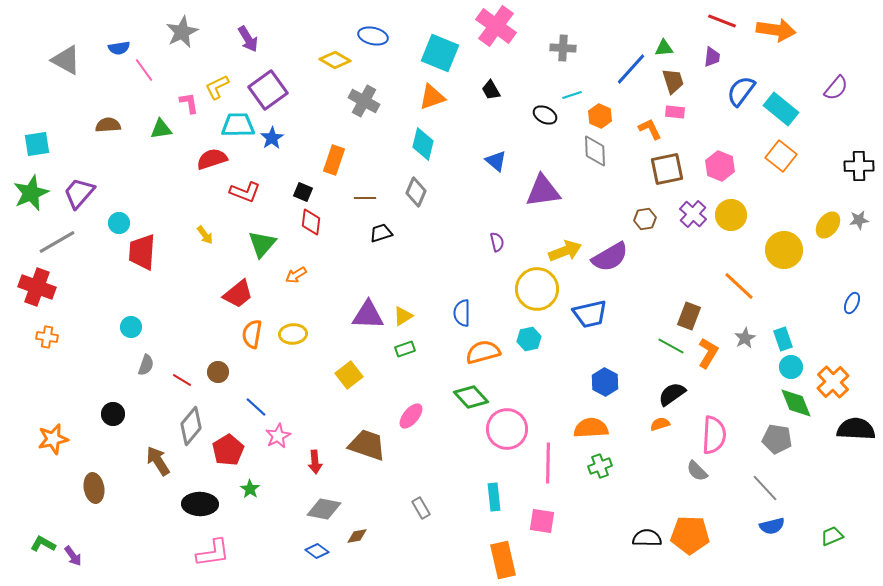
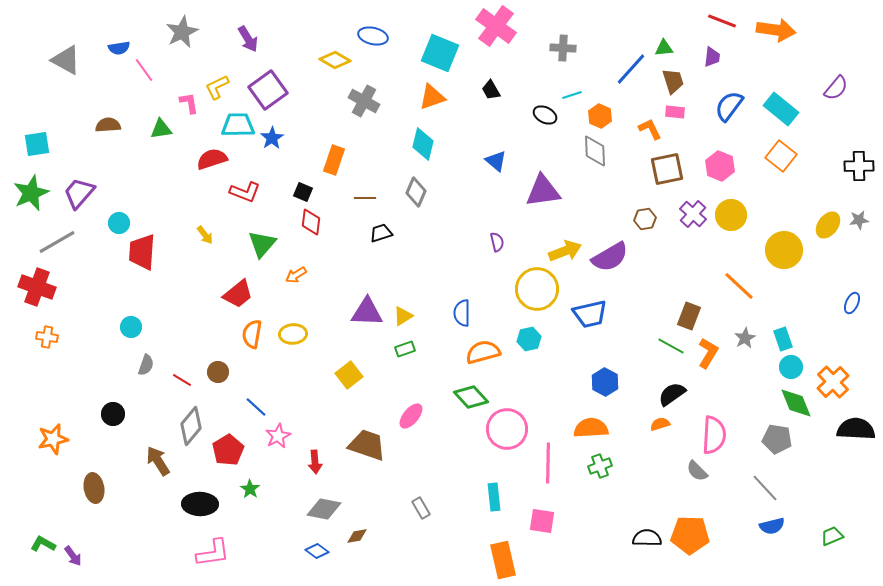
blue semicircle at (741, 91): moved 12 px left, 15 px down
purple triangle at (368, 315): moved 1 px left, 3 px up
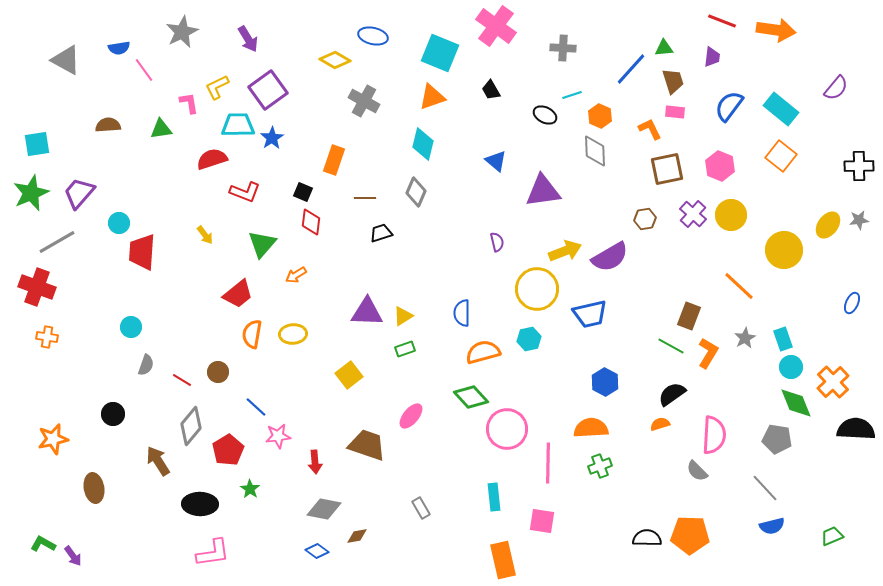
pink star at (278, 436): rotated 20 degrees clockwise
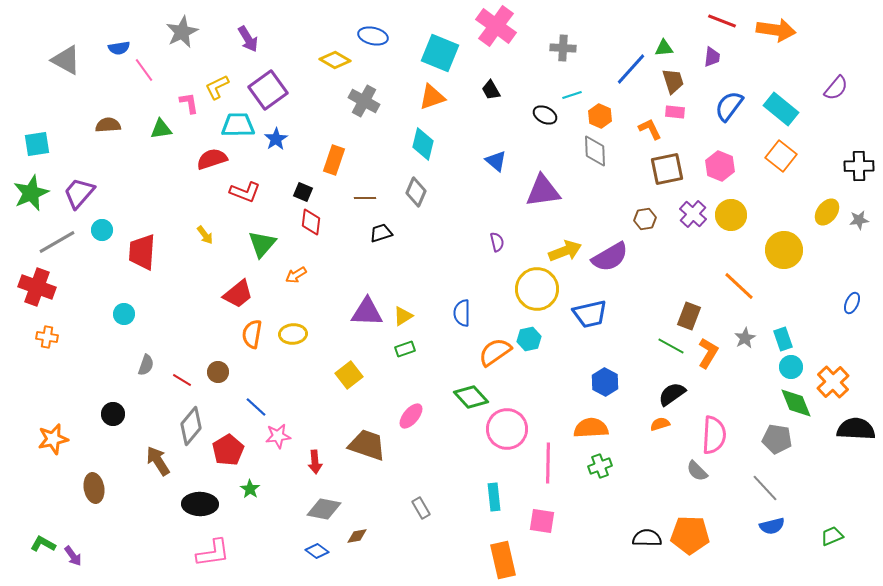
blue star at (272, 138): moved 4 px right, 1 px down
cyan circle at (119, 223): moved 17 px left, 7 px down
yellow ellipse at (828, 225): moved 1 px left, 13 px up
cyan circle at (131, 327): moved 7 px left, 13 px up
orange semicircle at (483, 352): moved 12 px right; rotated 20 degrees counterclockwise
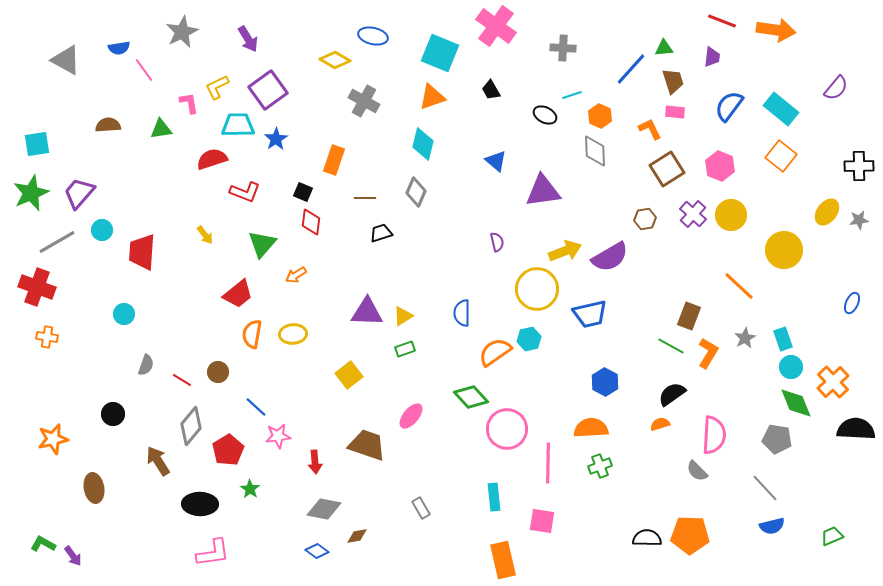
brown square at (667, 169): rotated 20 degrees counterclockwise
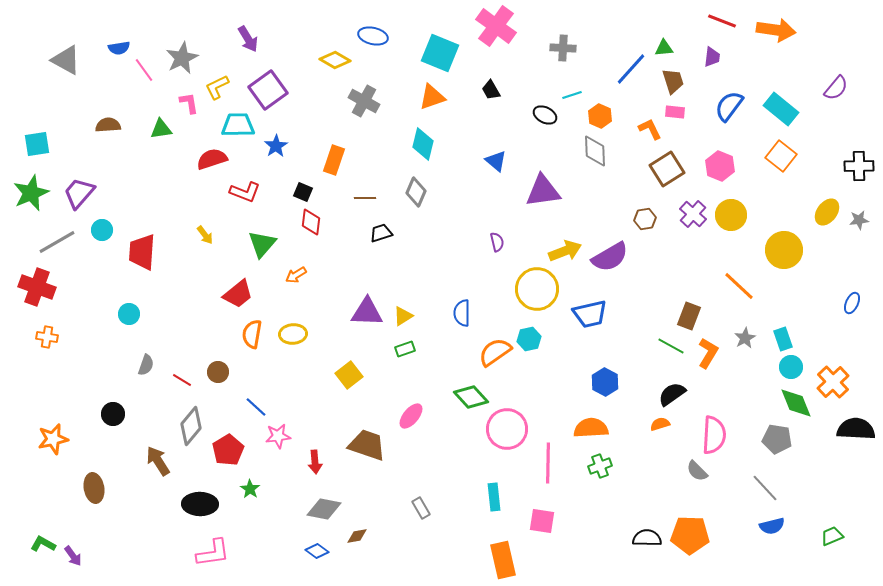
gray star at (182, 32): moved 26 px down
blue star at (276, 139): moved 7 px down
cyan circle at (124, 314): moved 5 px right
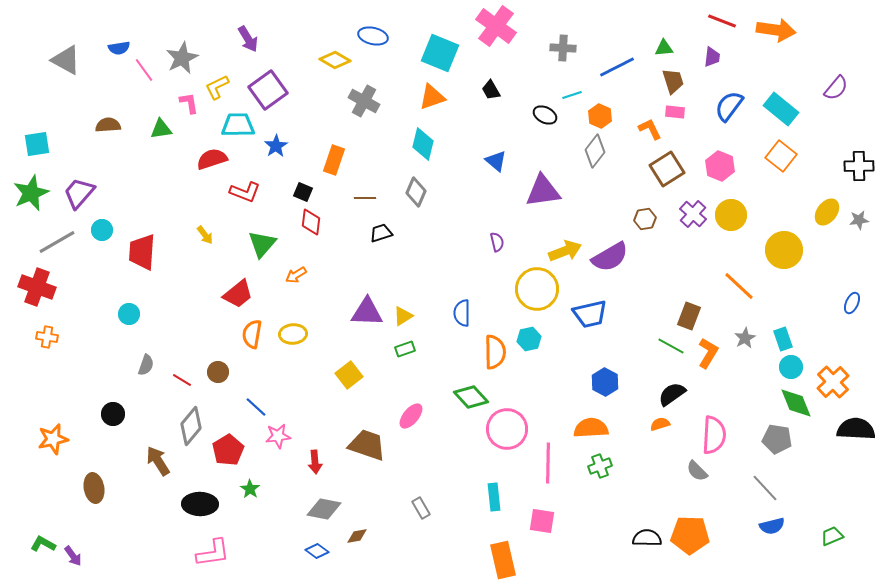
blue line at (631, 69): moved 14 px left, 2 px up; rotated 21 degrees clockwise
gray diamond at (595, 151): rotated 40 degrees clockwise
orange semicircle at (495, 352): rotated 124 degrees clockwise
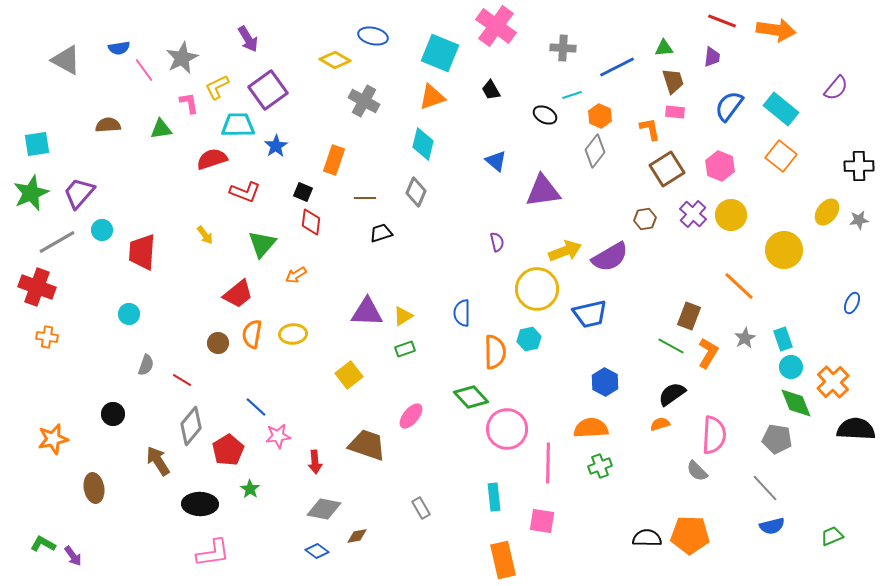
orange L-shape at (650, 129): rotated 15 degrees clockwise
brown circle at (218, 372): moved 29 px up
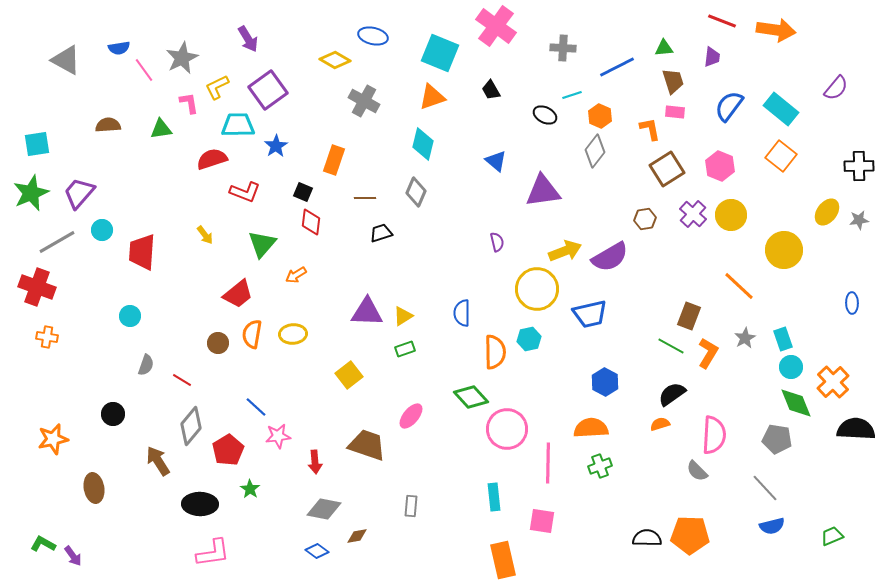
blue ellipse at (852, 303): rotated 25 degrees counterclockwise
cyan circle at (129, 314): moved 1 px right, 2 px down
gray rectangle at (421, 508): moved 10 px left, 2 px up; rotated 35 degrees clockwise
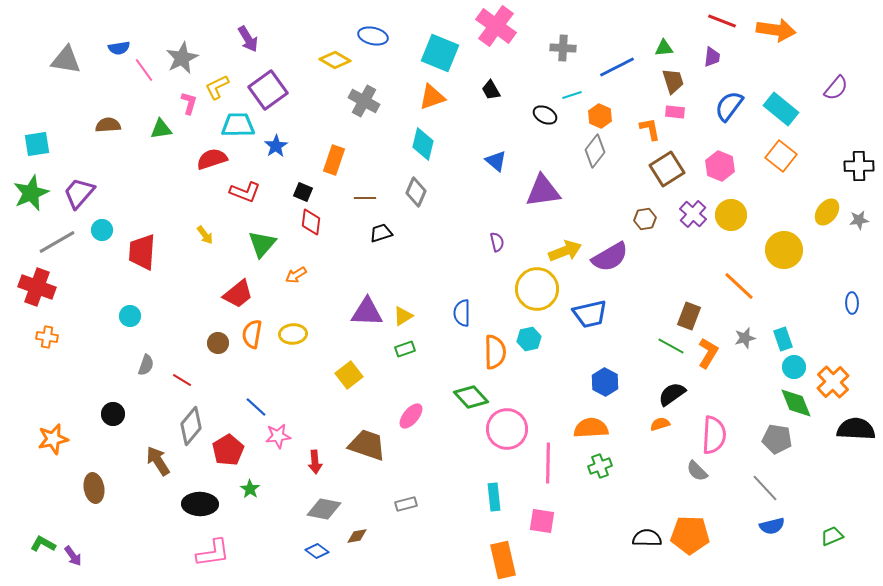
gray triangle at (66, 60): rotated 20 degrees counterclockwise
pink L-shape at (189, 103): rotated 25 degrees clockwise
gray star at (745, 338): rotated 15 degrees clockwise
cyan circle at (791, 367): moved 3 px right
gray rectangle at (411, 506): moved 5 px left, 2 px up; rotated 70 degrees clockwise
